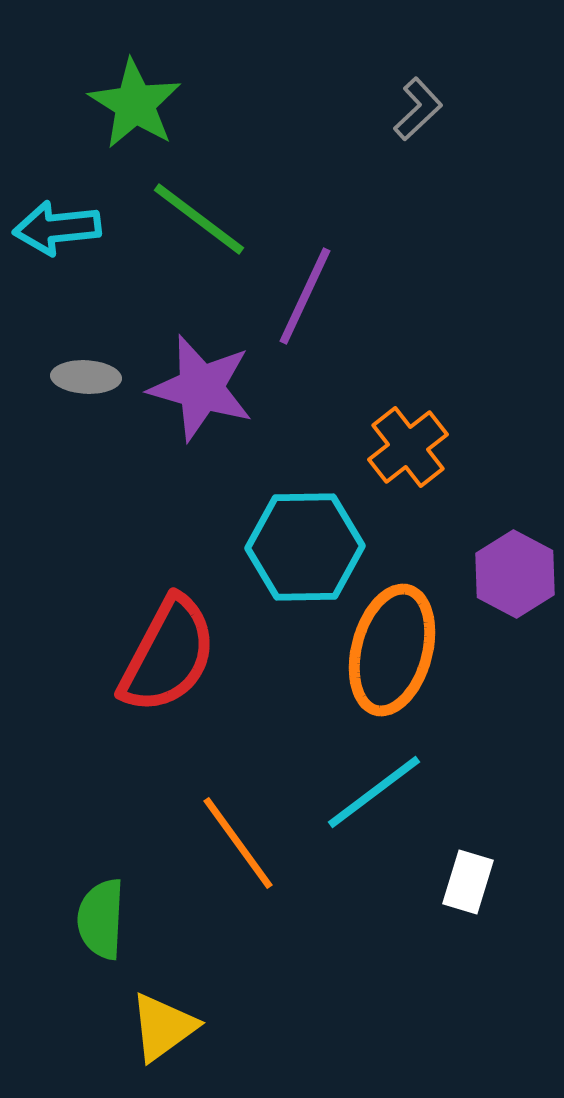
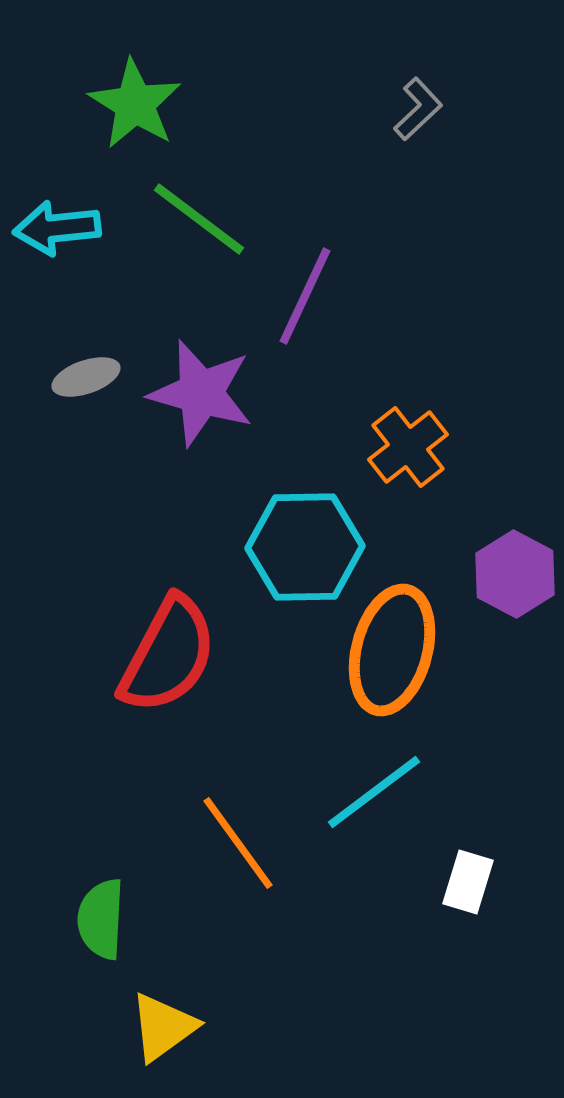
gray ellipse: rotated 22 degrees counterclockwise
purple star: moved 5 px down
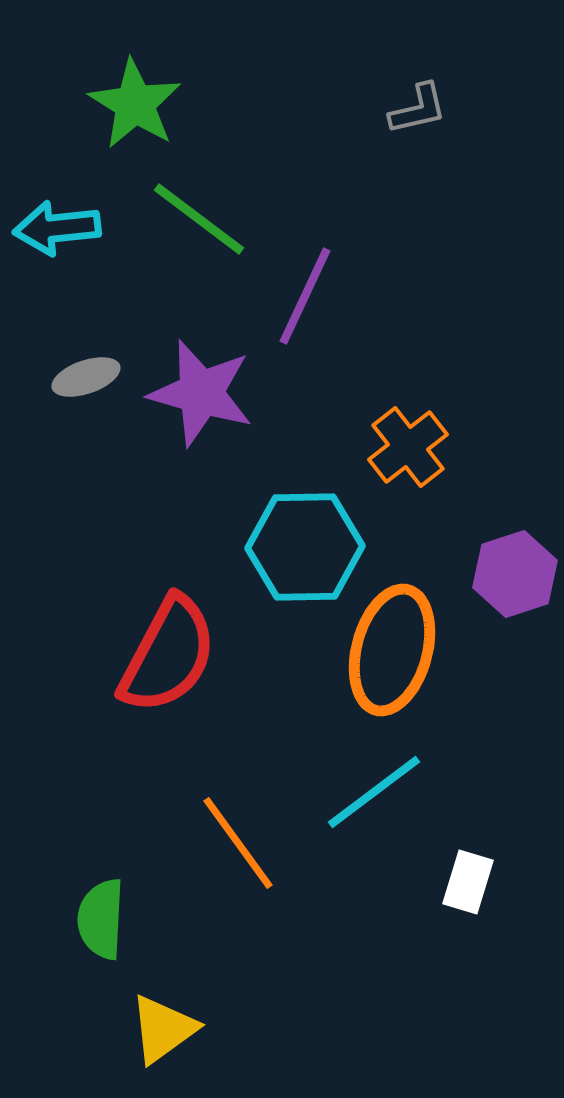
gray L-shape: rotated 30 degrees clockwise
purple hexagon: rotated 14 degrees clockwise
yellow triangle: moved 2 px down
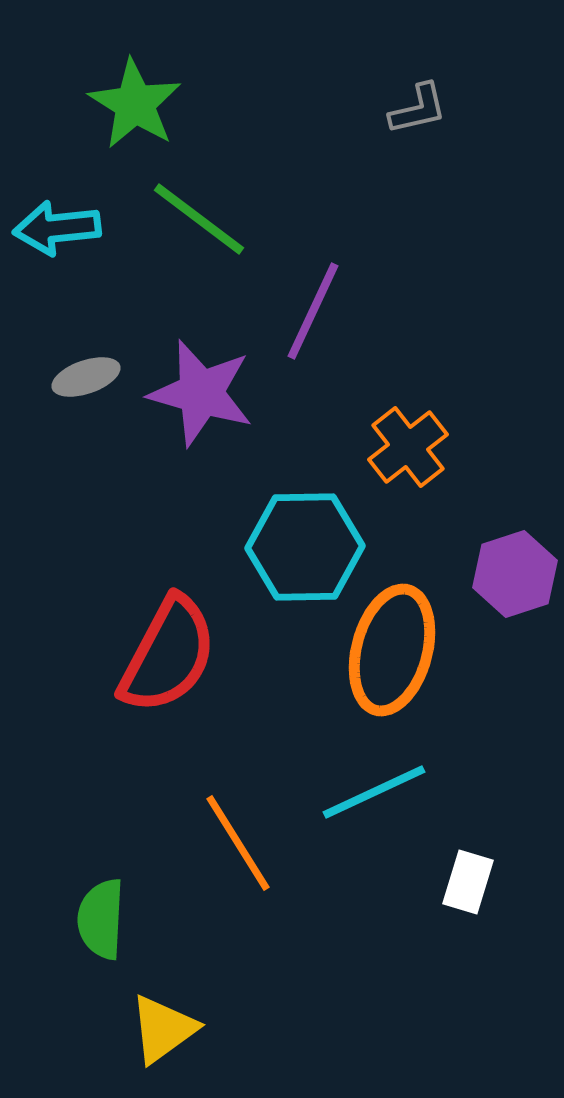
purple line: moved 8 px right, 15 px down
cyan line: rotated 12 degrees clockwise
orange line: rotated 4 degrees clockwise
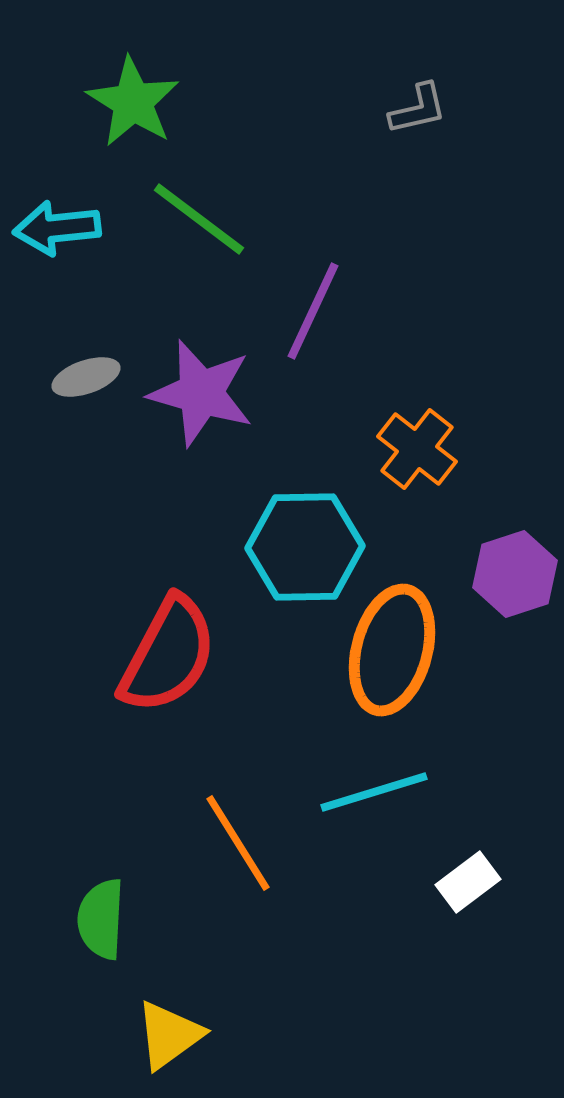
green star: moved 2 px left, 2 px up
orange cross: moved 9 px right, 2 px down; rotated 14 degrees counterclockwise
cyan line: rotated 8 degrees clockwise
white rectangle: rotated 36 degrees clockwise
yellow triangle: moved 6 px right, 6 px down
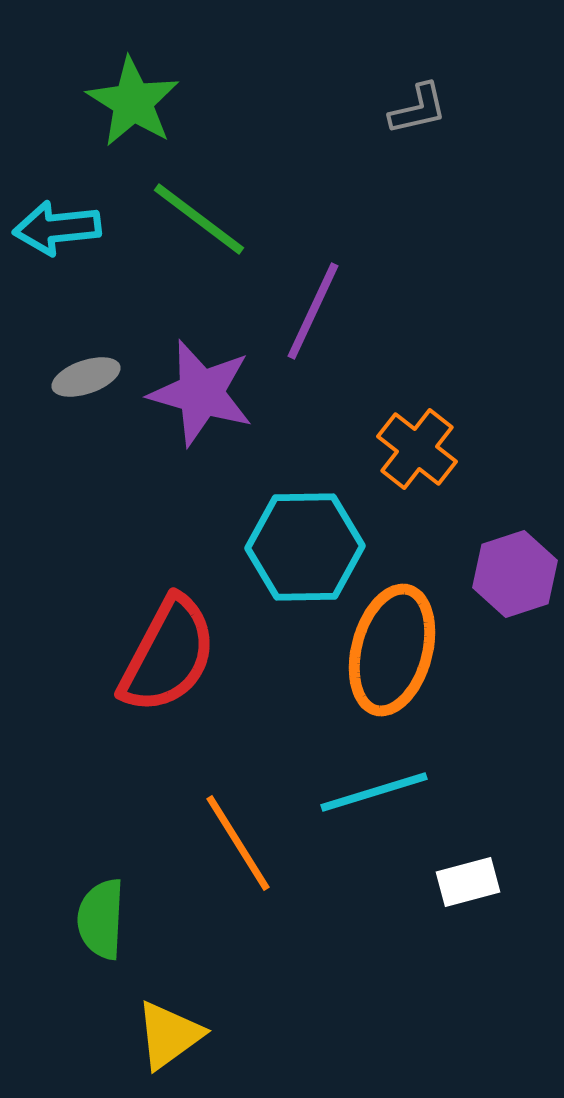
white rectangle: rotated 22 degrees clockwise
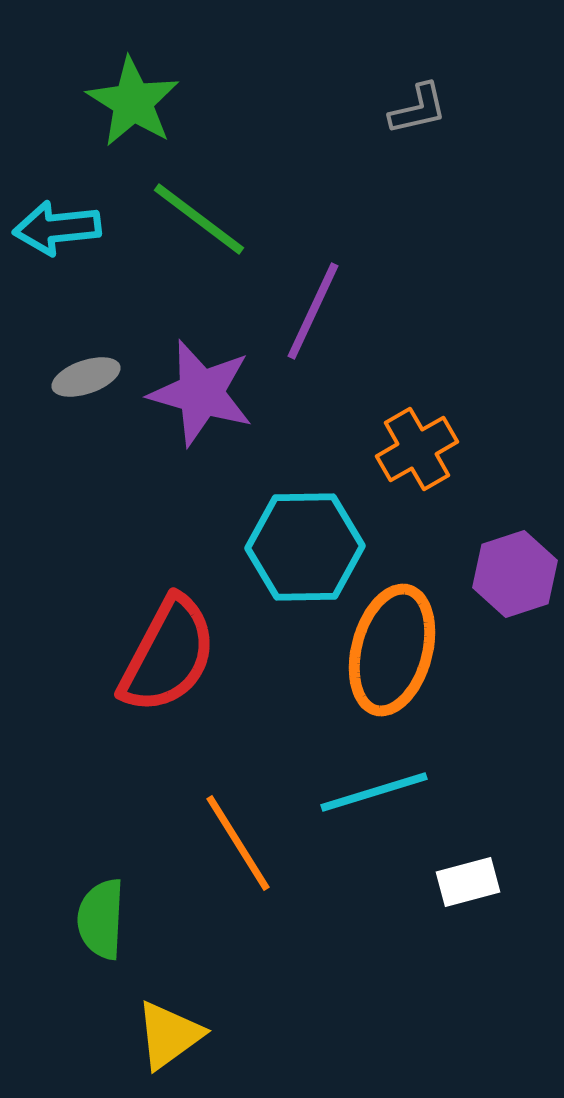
orange cross: rotated 22 degrees clockwise
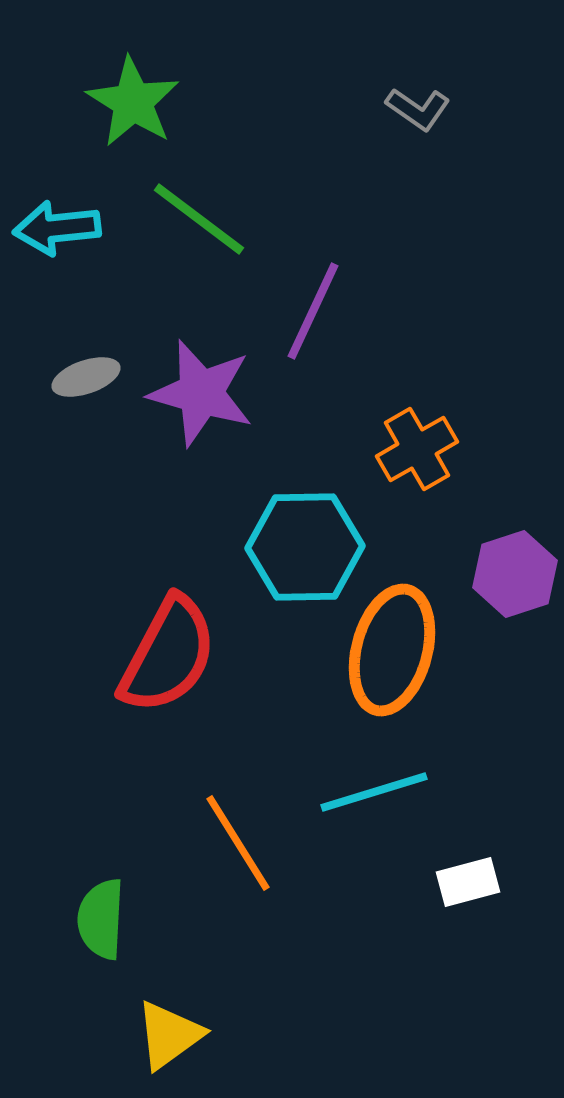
gray L-shape: rotated 48 degrees clockwise
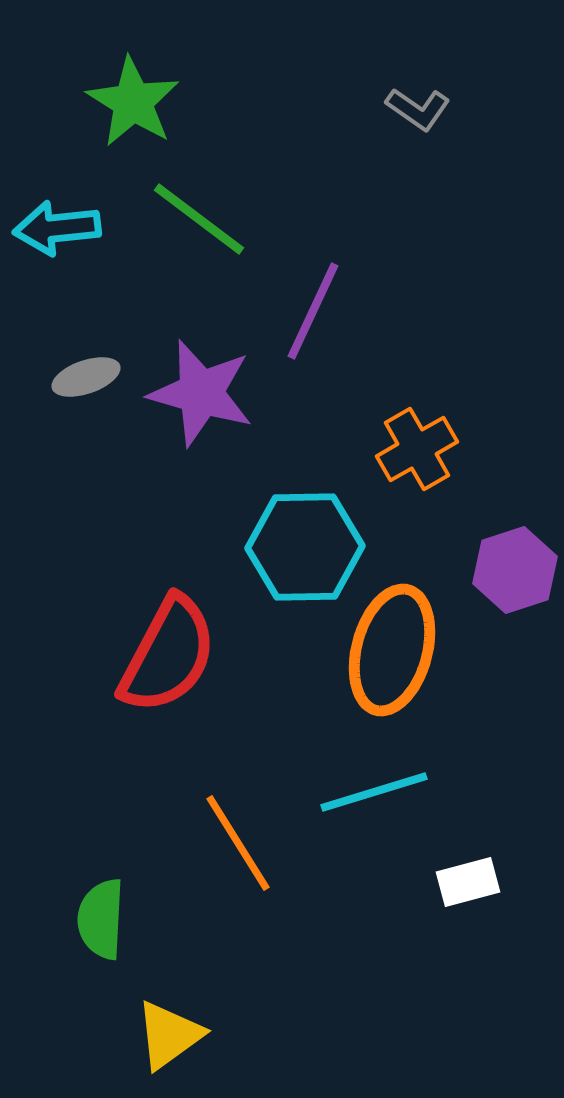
purple hexagon: moved 4 px up
